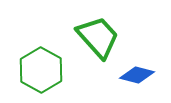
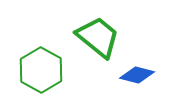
green trapezoid: rotated 9 degrees counterclockwise
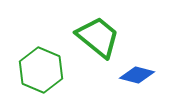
green hexagon: rotated 6 degrees counterclockwise
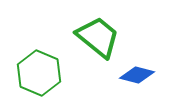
green hexagon: moved 2 px left, 3 px down
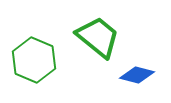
green hexagon: moved 5 px left, 13 px up
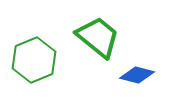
green hexagon: rotated 15 degrees clockwise
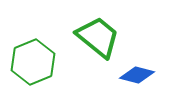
green hexagon: moved 1 px left, 2 px down
